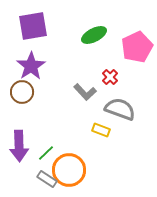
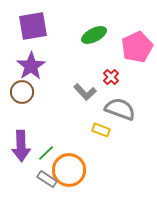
red cross: moved 1 px right
purple arrow: moved 2 px right
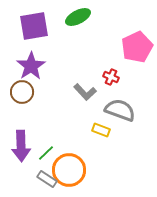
purple square: moved 1 px right
green ellipse: moved 16 px left, 18 px up
red cross: rotated 21 degrees counterclockwise
gray semicircle: moved 1 px down
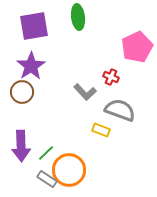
green ellipse: rotated 70 degrees counterclockwise
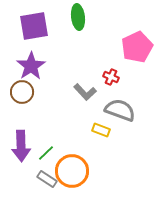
orange circle: moved 3 px right, 1 px down
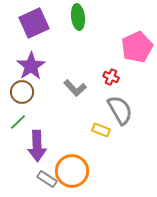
purple square: moved 3 px up; rotated 16 degrees counterclockwise
gray L-shape: moved 10 px left, 4 px up
gray semicircle: rotated 40 degrees clockwise
purple arrow: moved 16 px right
green line: moved 28 px left, 31 px up
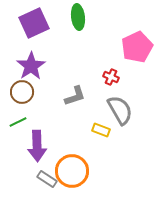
gray L-shape: moved 8 px down; rotated 65 degrees counterclockwise
green line: rotated 18 degrees clockwise
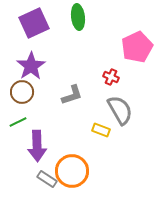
gray L-shape: moved 3 px left, 1 px up
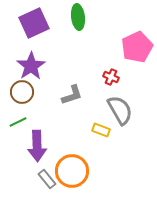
gray rectangle: rotated 18 degrees clockwise
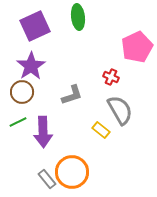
purple square: moved 1 px right, 3 px down
yellow rectangle: rotated 18 degrees clockwise
purple arrow: moved 6 px right, 14 px up
orange circle: moved 1 px down
